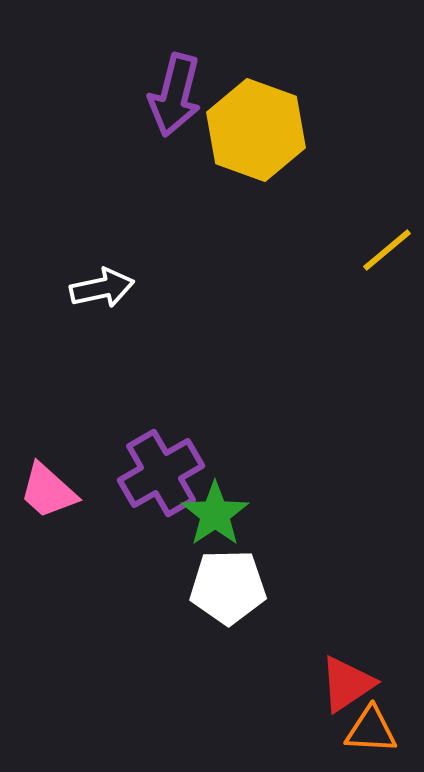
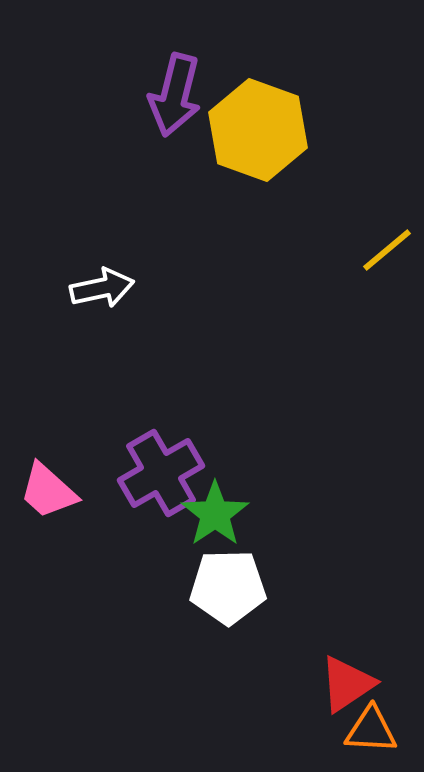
yellow hexagon: moved 2 px right
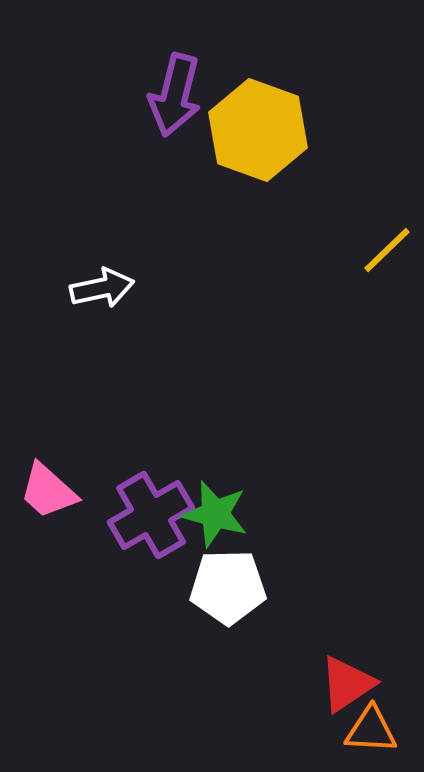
yellow line: rotated 4 degrees counterclockwise
purple cross: moved 10 px left, 42 px down
green star: rotated 22 degrees counterclockwise
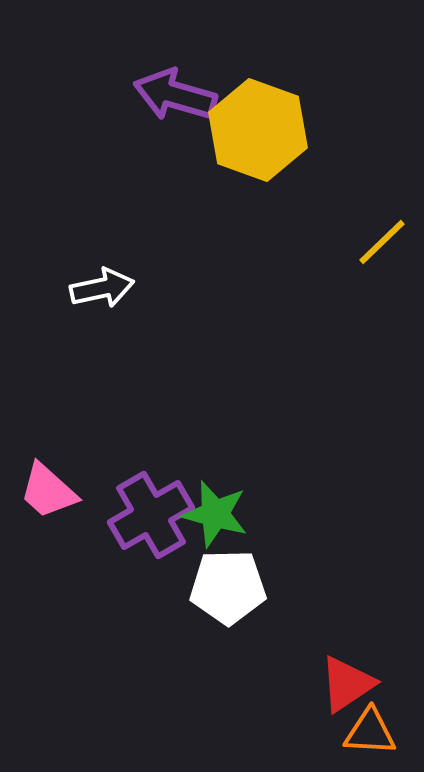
purple arrow: rotated 92 degrees clockwise
yellow line: moved 5 px left, 8 px up
orange triangle: moved 1 px left, 2 px down
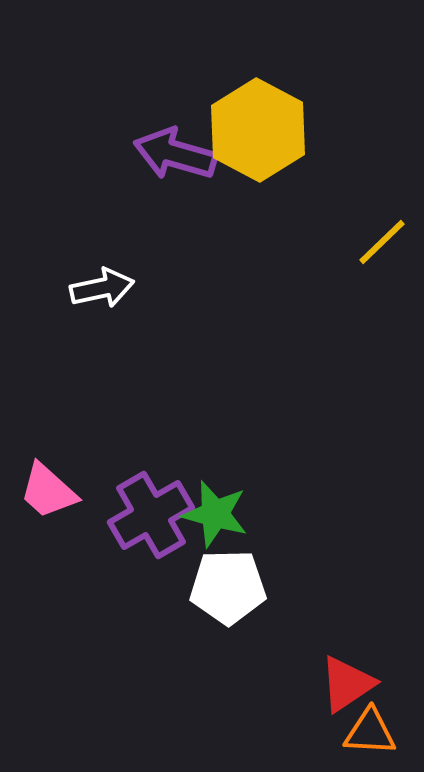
purple arrow: moved 59 px down
yellow hexagon: rotated 8 degrees clockwise
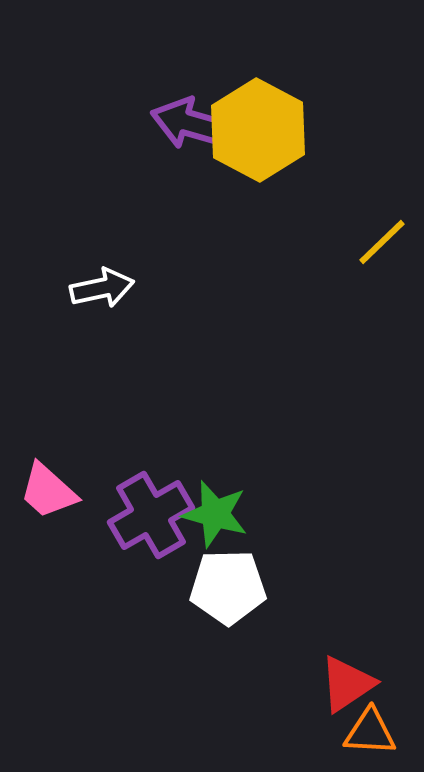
purple arrow: moved 17 px right, 30 px up
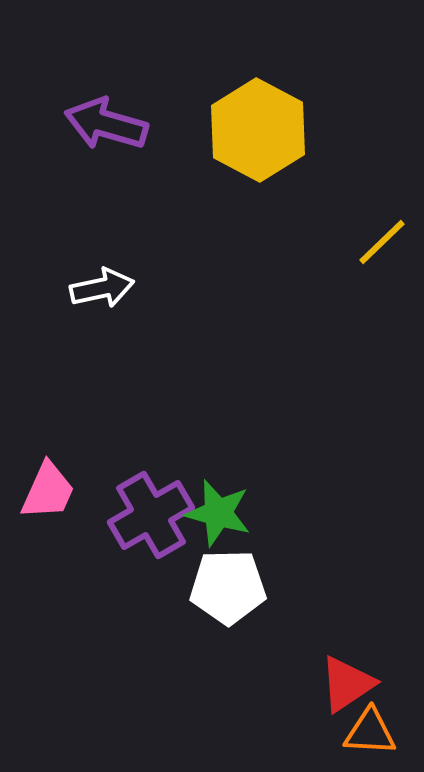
purple arrow: moved 86 px left
pink trapezoid: rotated 108 degrees counterclockwise
green star: moved 3 px right, 1 px up
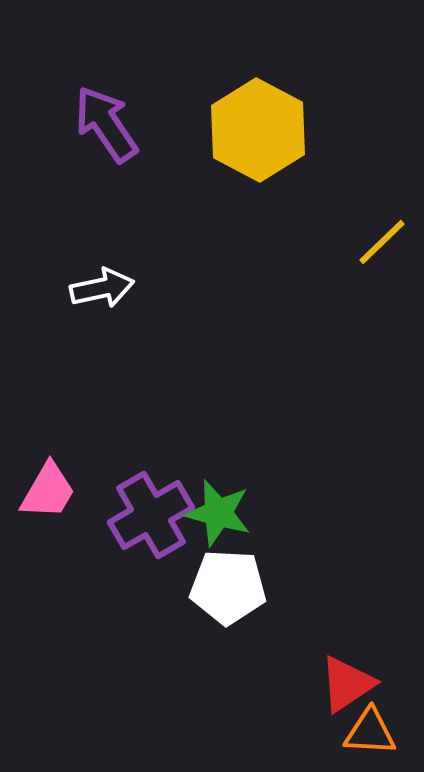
purple arrow: rotated 40 degrees clockwise
pink trapezoid: rotated 6 degrees clockwise
white pentagon: rotated 4 degrees clockwise
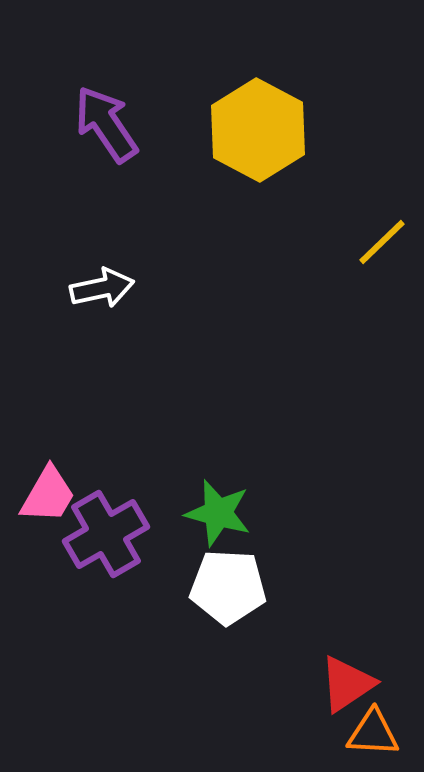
pink trapezoid: moved 4 px down
purple cross: moved 45 px left, 19 px down
orange triangle: moved 3 px right, 1 px down
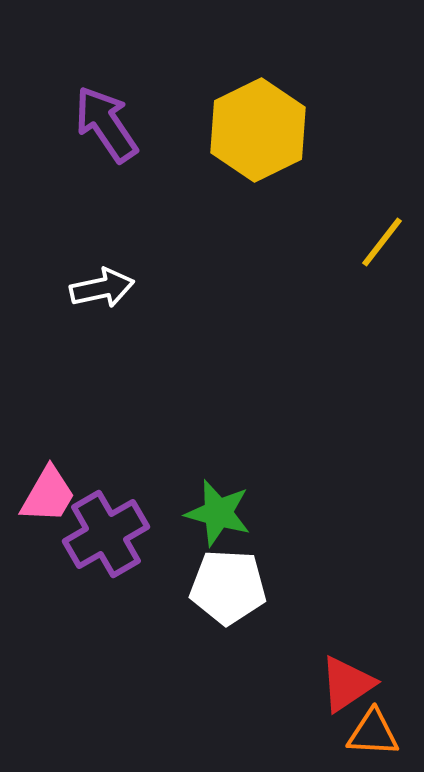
yellow hexagon: rotated 6 degrees clockwise
yellow line: rotated 8 degrees counterclockwise
